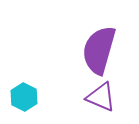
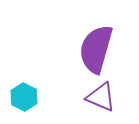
purple semicircle: moved 3 px left, 1 px up
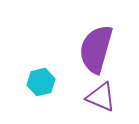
cyan hexagon: moved 17 px right, 15 px up; rotated 20 degrees clockwise
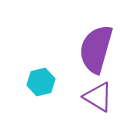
purple triangle: moved 3 px left; rotated 8 degrees clockwise
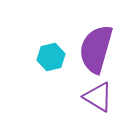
cyan hexagon: moved 10 px right, 25 px up
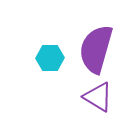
cyan hexagon: moved 1 px left, 1 px down; rotated 12 degrees clockwise
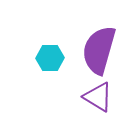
purple semicircle: moved 3 px right, 1 px down
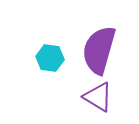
cyan hexagon: rotated 8 degrees clockwise
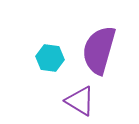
purple triangle: moved 18 px left, 4 px down
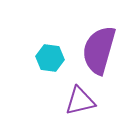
purple triangle: rotated 44 degrees counterclockwise
